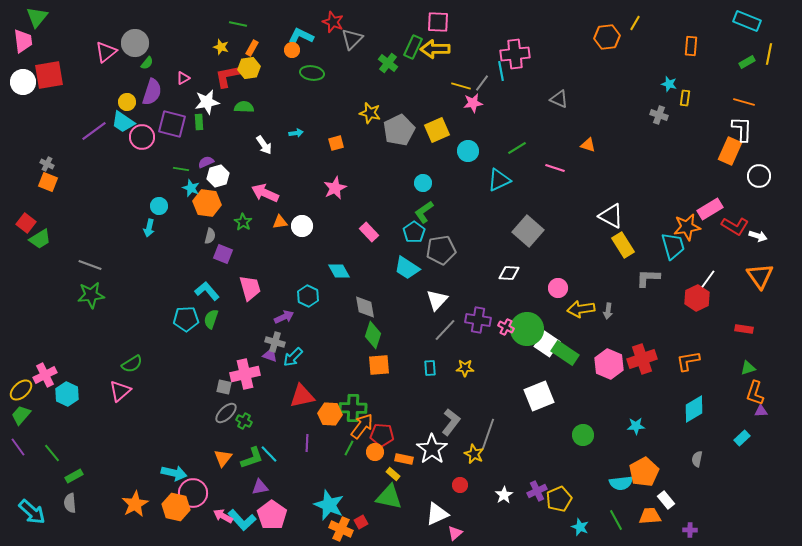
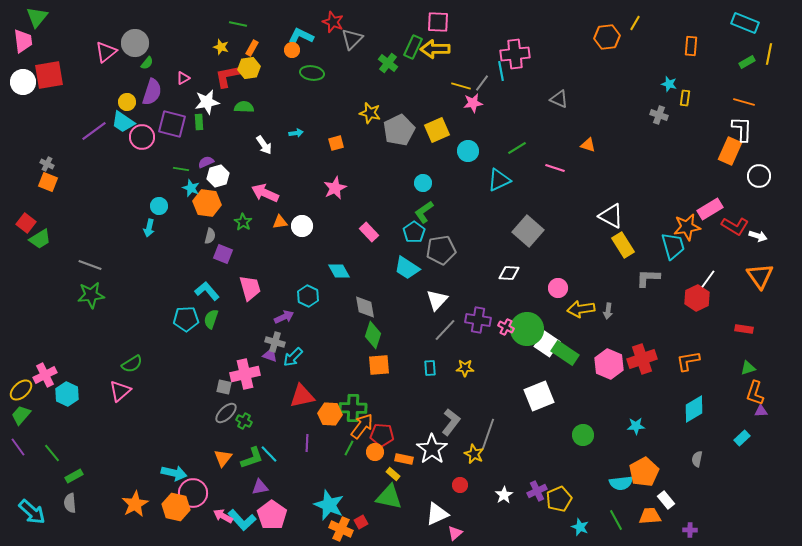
cyan rectangle at (747, 21): moved 2 px left, 2 px down
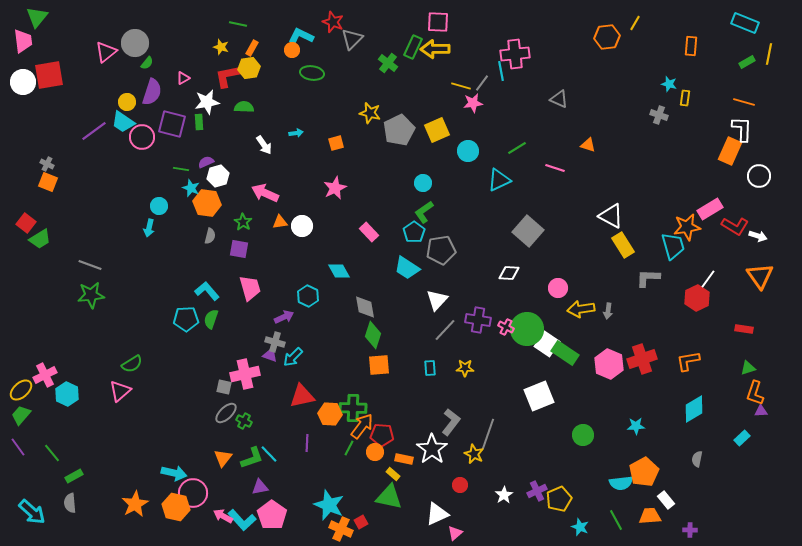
purple square at (223, 254): moved 16 px right, 5 px up; rotated 12 degrees counterclockwise
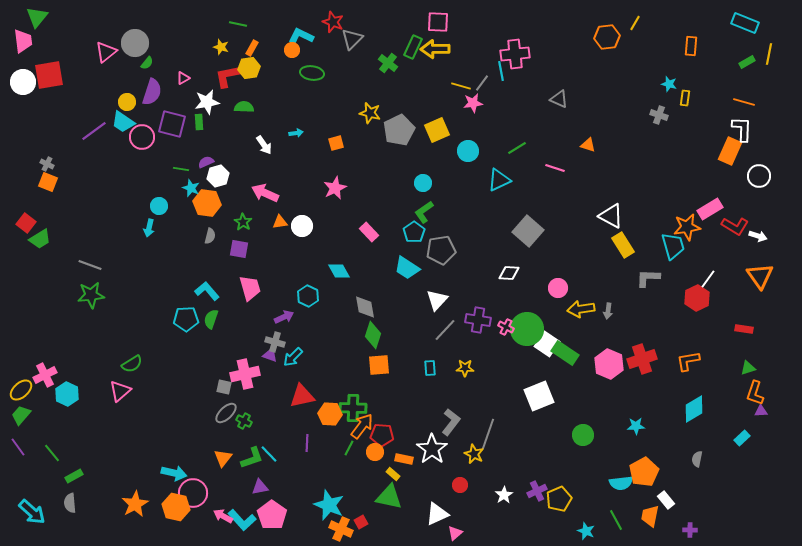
orange trapezoid at (650, 516): rotated 75 degrees counterclockwise
cyan star at (580, 527): moved 6 px right, 4 px down
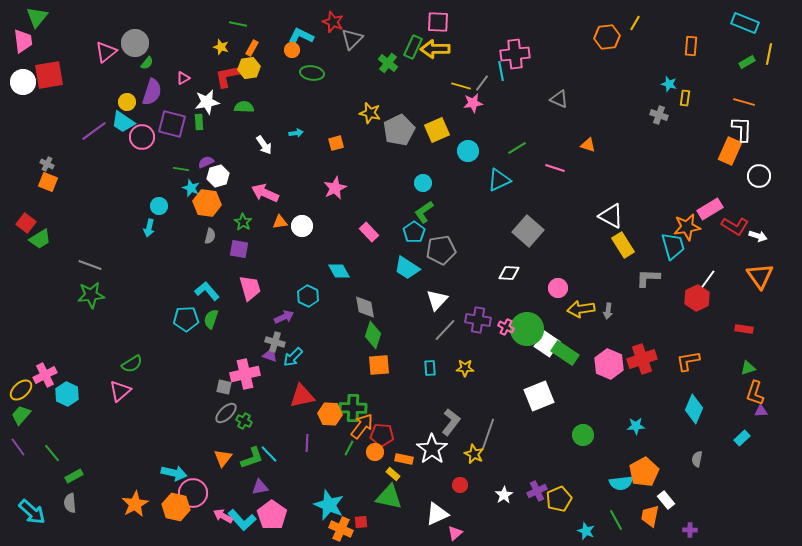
cyan diamond at (694, 409): rotated 36 degrees counterclockwise
red square at (361, 522): rotated 24 degrees clockwise
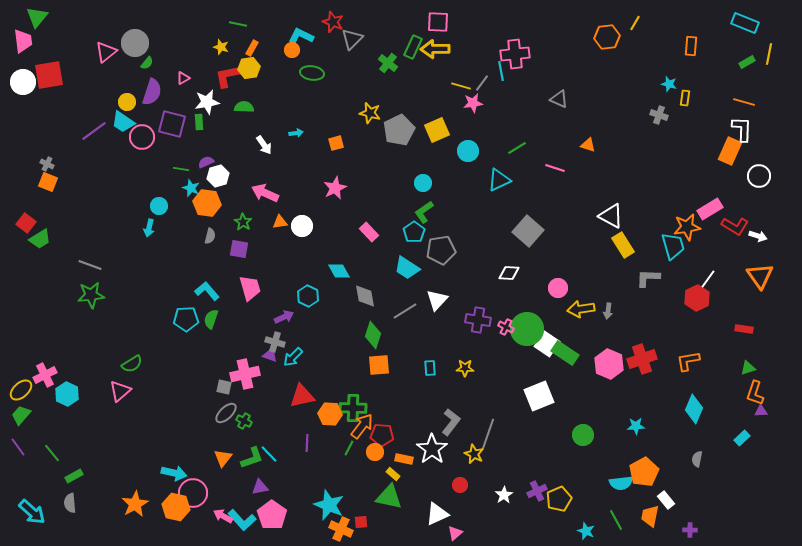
gray diamond at (365, 307): moved 11 px up
gray line at (445, 330): moved 40 px left, 19 px up; rotated 15 degrees clockwise
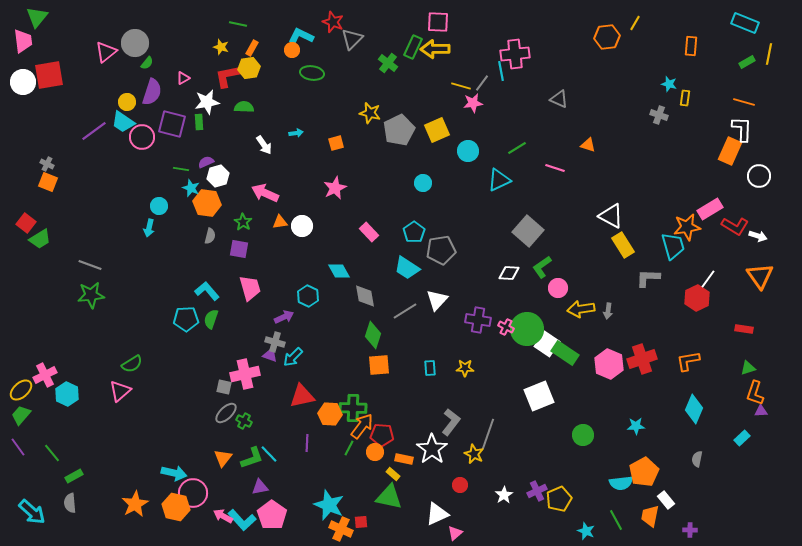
green L-shape at (424, 212): moved 118 px right, 55 px down
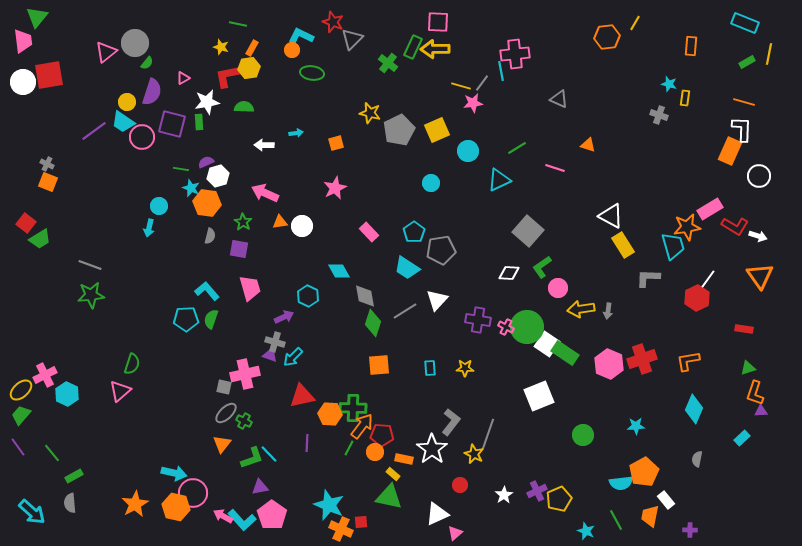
white arrow at (264, 145): rotated 126 degrees clockwise
cyan circle at (423, 183): moved 8 px right
green circle at (527, 329): moved 2 px up
green diamond at (373, 335): moved 12 px up
green semicircle at (132, 364): rotated 40 degrees counterclockwise
orange triangle at (223, 458): moved 1 px left, 14 px up
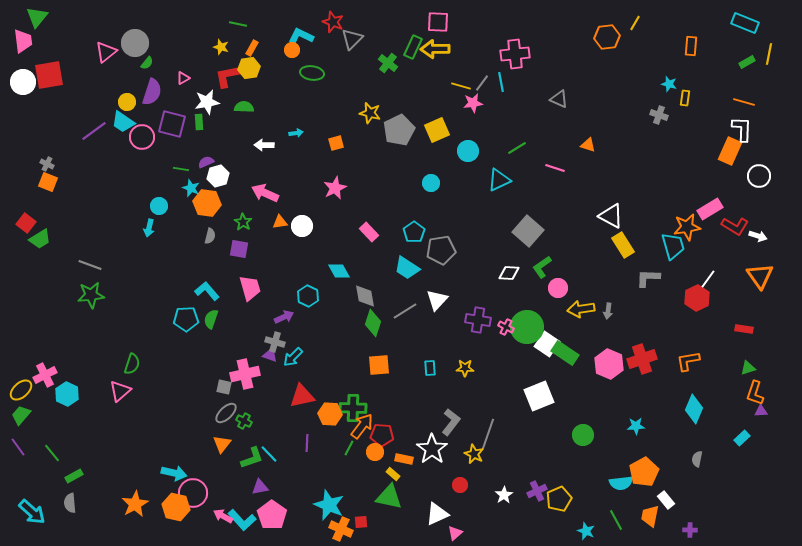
cyan line at (501, 71): moved 11 px down
